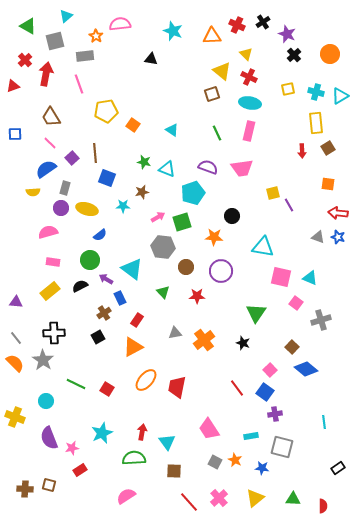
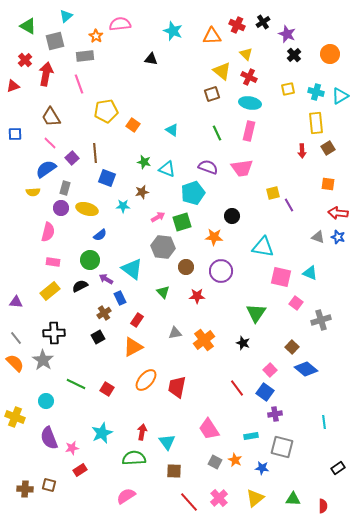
pink semicircle at (48, 232): rotated 120 degrees clockwise
cyan triangle at (310, 278): moved 5 px up
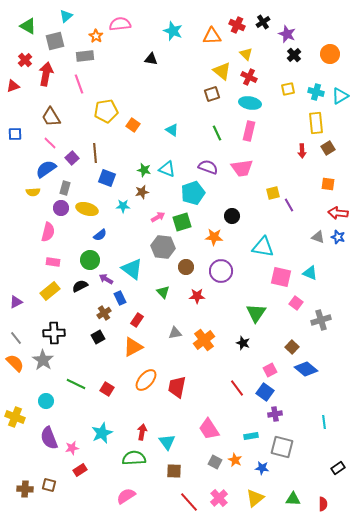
green star at (144, 162): moved 8 px down
purple triangle at (16, 302): rotated 32 degrees counterclockwise
pink square at (270, 370): rotated 16 degrees clockwise
red semicircle at (323, 506): moved 2 px up
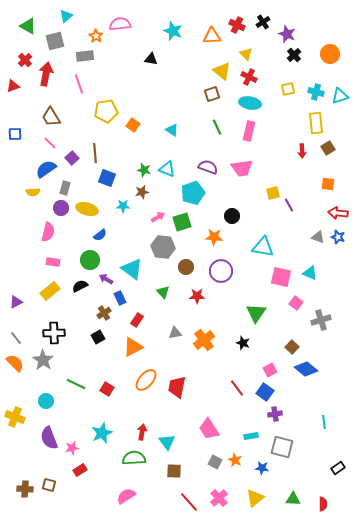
cyan triangle at (340, 96): rotated 12 degrees clockwise
green line at (217, 133): moved 6 px up
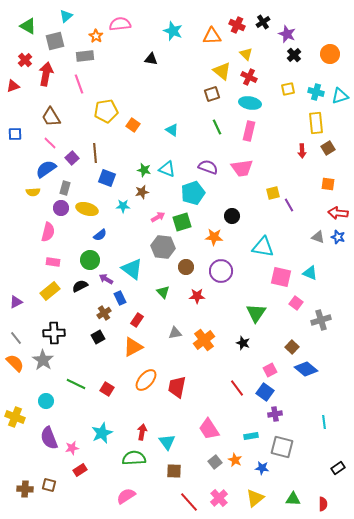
gray square at (215, 462): rotated 24 degrees clockwise
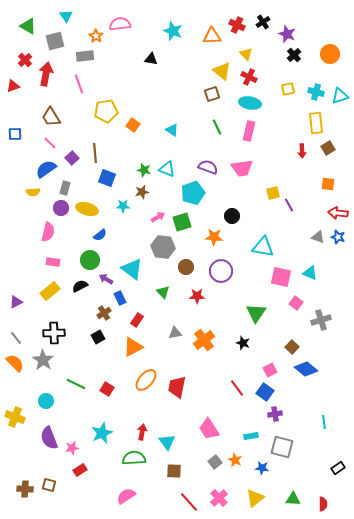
cyan triangle at (66, 16): rotated 24 degrees counterclockwise
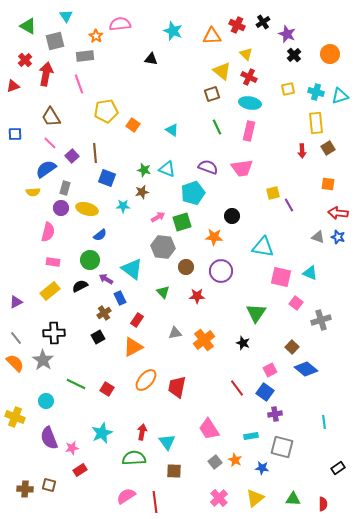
purple square at (72, 158): moved 2 px up
red line at (189, 502): moved 34 px left; rotated 35 degrees clockwise
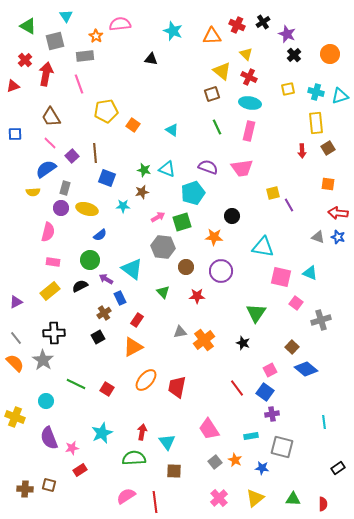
gray triangle at (175, 333): moved 5 px right, 1 px up
purple cross at (275, 414): moved 3 px left
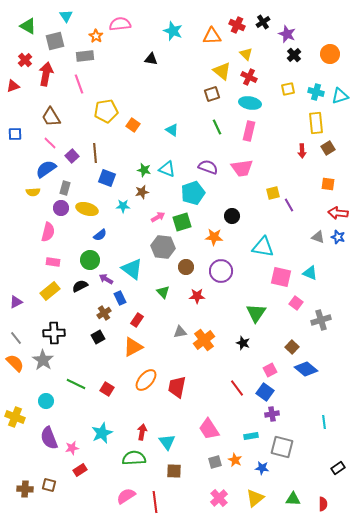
gray square at (215, 462): rotated 24 degrees clockwise
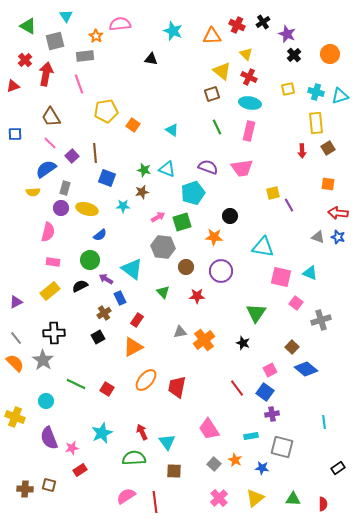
black circle at (232, 216): moved 2 px left
red arrow at (142, 432): rotated 35 degrees counterclockwise
gray square at (215, 462): moved 1 px left, 2 px down; rotated 32 degrees counterclockwise
